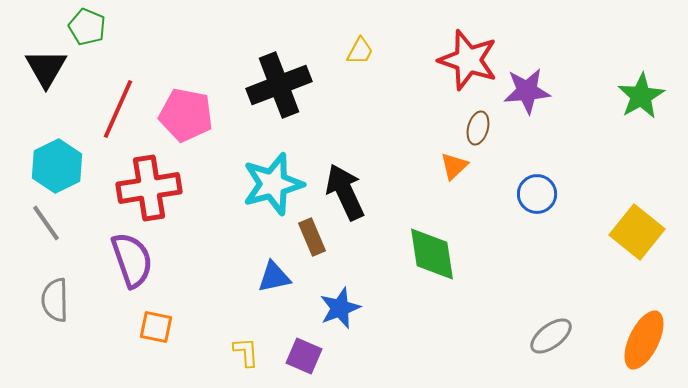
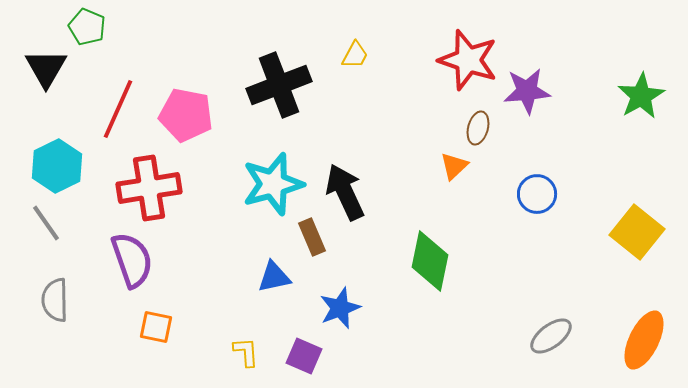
yellow trapezoid: moved 5 px left, 4 px down
green diamond: moved 2 px left, 7 px down; rotated 20 degrees clockwise
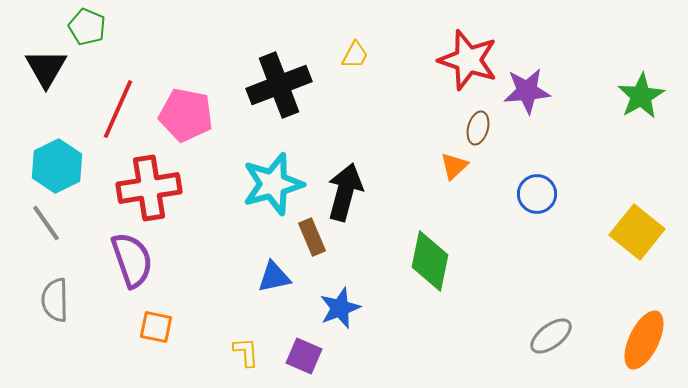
black arrow: rotated 40 degrees clockwise
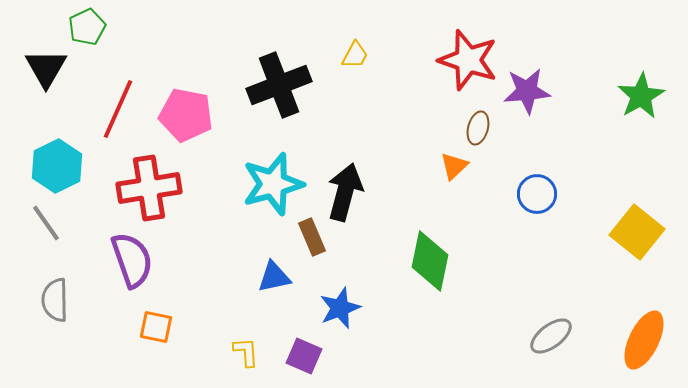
green pentagon: rotated 24 degrees clockwise
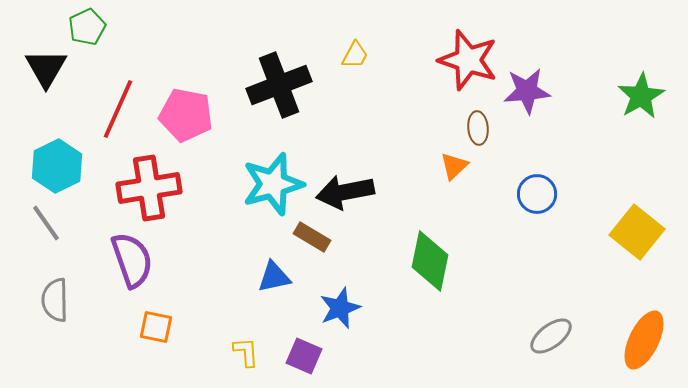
brown ellipse: rotated 20 degrees counterclockwise
black arrow: rotated 116 degrees counterclockwise
brown rectangle: rotated 36 degrees counterclockwise
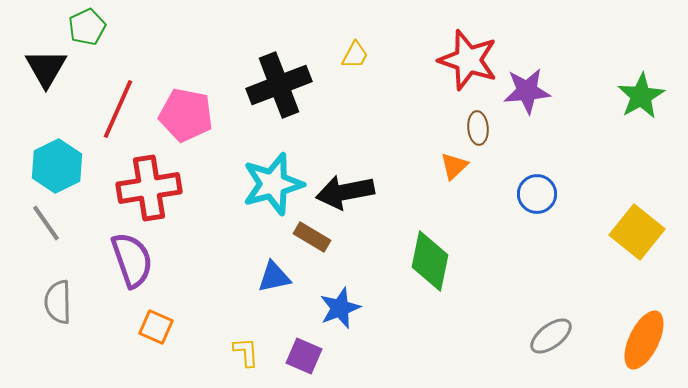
gray semicircle: moved 3 px right, 2 px down
orange square: rotated 12 degrees clockwise
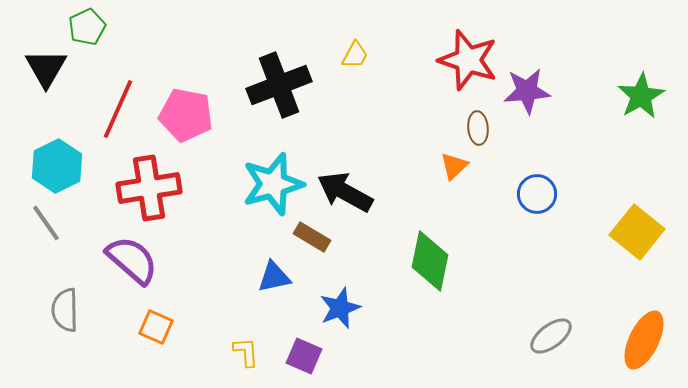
black arrow: rotated 40 degrees clockwise
purple semicircle: rotated 30 degrees counterclockwise
gray semicircle: moved 7 px right, 8 px down
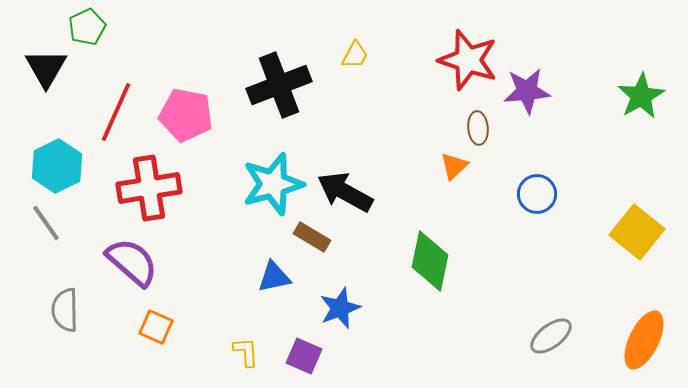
red line: moved 2 px left, 3 px down
purple semicircle: moved 2 px down
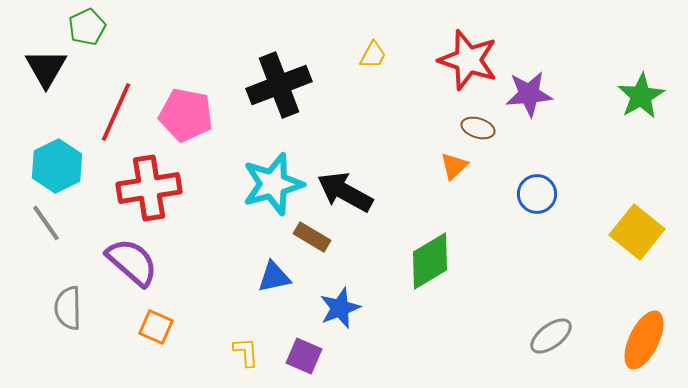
yellow trapezoid: moved 18 px right
purple star: moved 2 px right, 3 px down
brown ellipse: rotated 68 degrees counterclockwise
green diamond: rotated 48 degrees clockwise
gray semicircle: moved 3 px right, 2 px up
